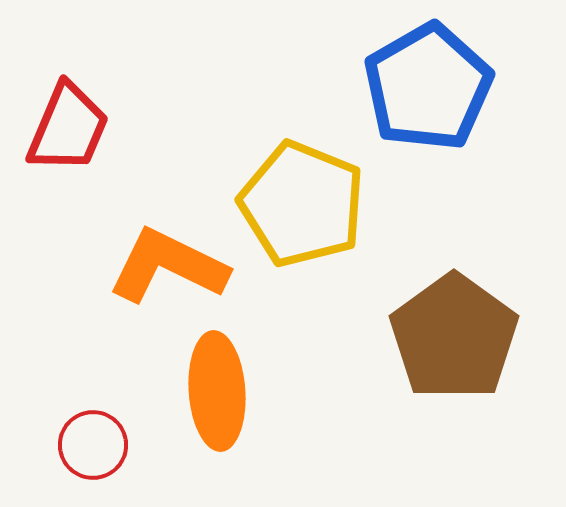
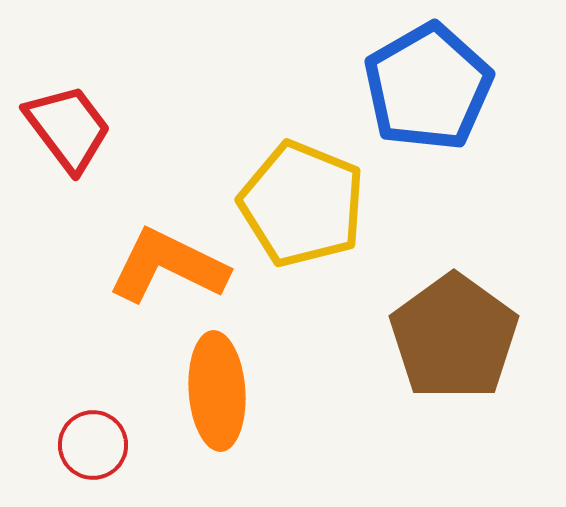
red trapezoid: rotated 60 degrees counterclockwise
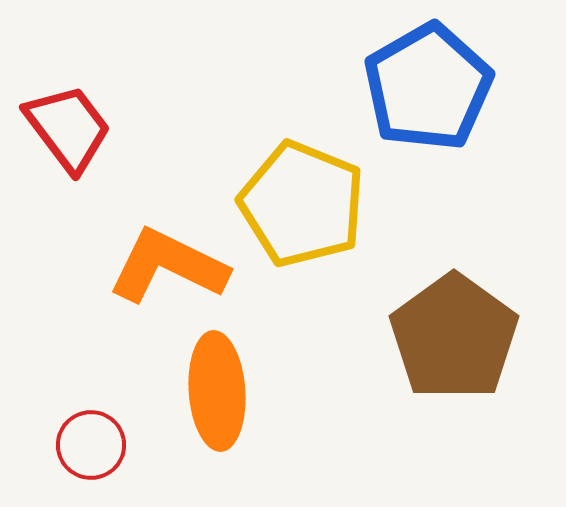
red circle: moved 2 px left
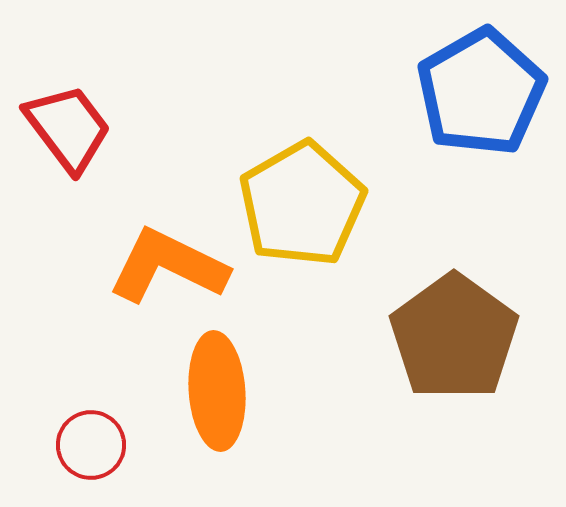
blue pentagon: moved 53 px right, 5 px down
yellow pentagon: rotated 20 degrees clockwise
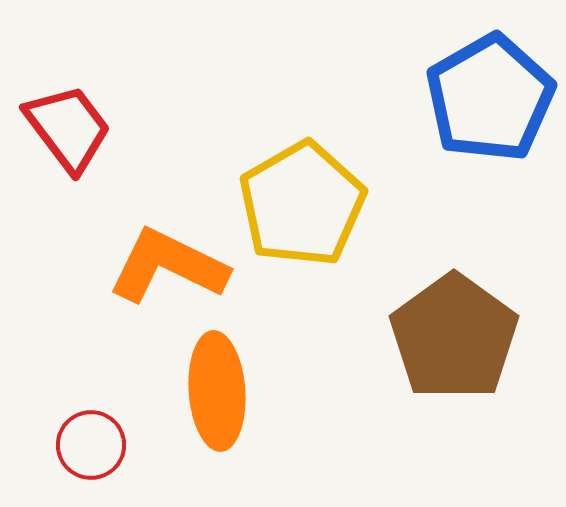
blue pentagon: moved 9 px right, 6 px down
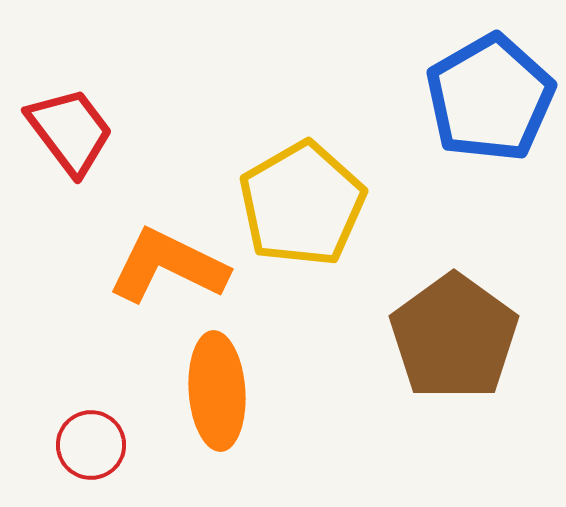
red trapezoid: moved 2 px right, 3 px down
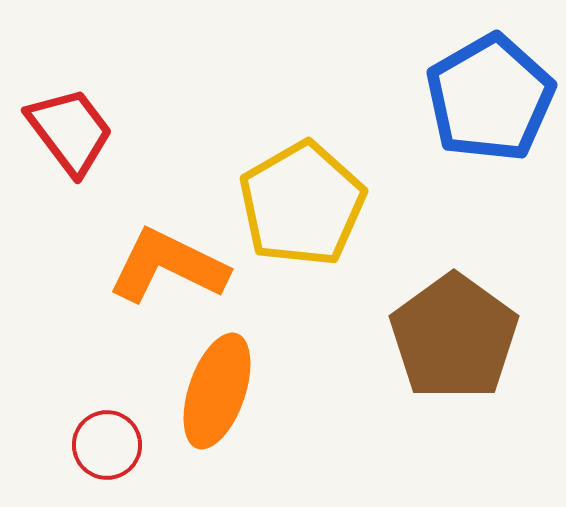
orange ellipse: rotated 23 degrees clockwise
red circle: moved 16 px right
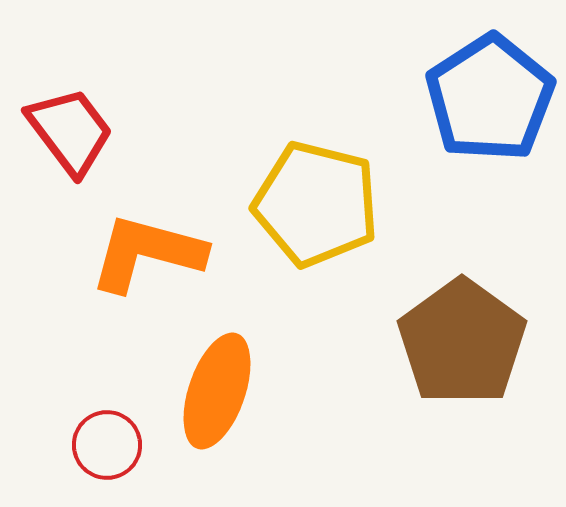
blue pentagon: rotated 3 degrees counterclockwise
yellow pentagon: moved 14 px right; rotated 28 degrees counterclockwise
orange L-shape: moved 21 px left, 13 px up; rotated 11 degrees counterclockwise
brown pentagon: moved 8 px right, 5 px down
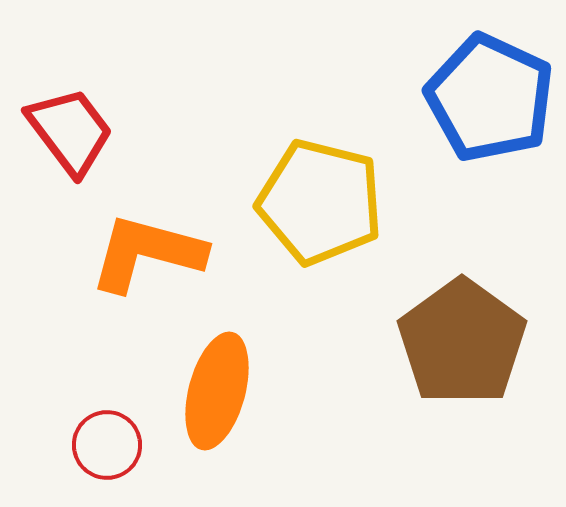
blue pentagon: rotated 14 degrees counterclockwise
yellow pentagon: moved 4 px right, 2 px up
orange ellipse: rotated 4 degrees counterclockwise
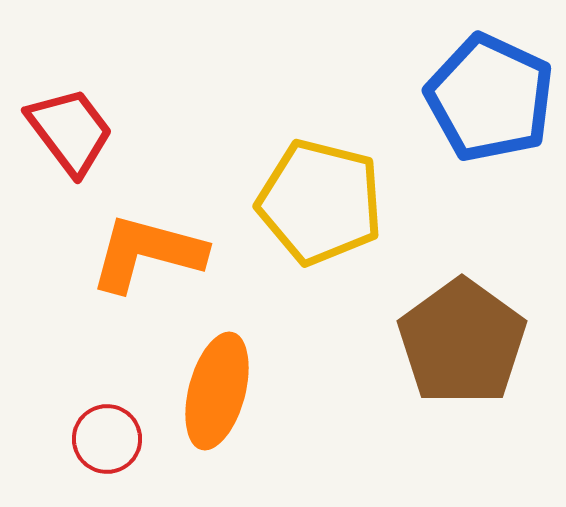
red circle: moved 6 px up
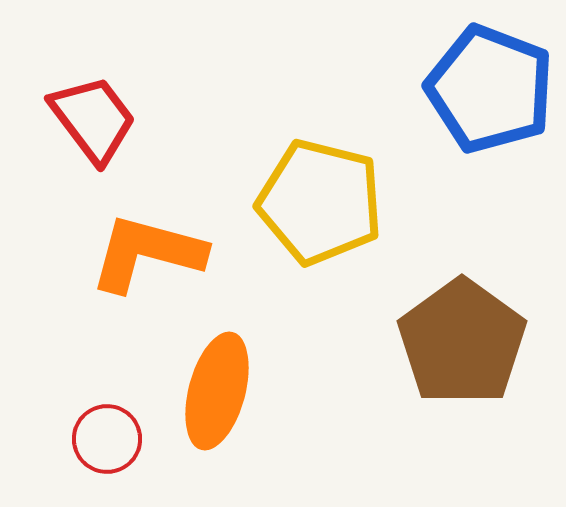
blue pentagon: moved 9 px up; rotated 4 degrees counterclockwise
red trapezoid: moved 23 px right, 12 px up
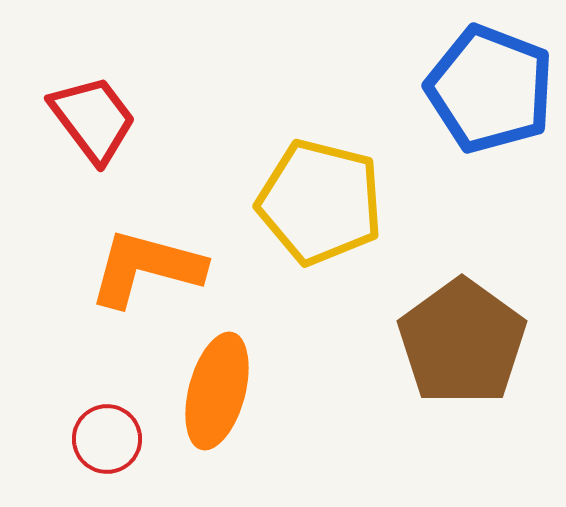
orange L-shape: moved 1 px left, 15 px down
